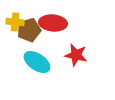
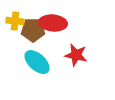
yellow cross: moved 1 px up
brown pentagon: moved 4 px right; rotated 15 degrees clockwise
cyan ellipse: rotated 8 degrees clockwise
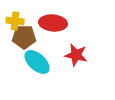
brown pentagon: moved 9 px left, 7 px down
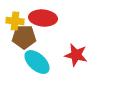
red ellipse: moved 10 px left, 5 px up
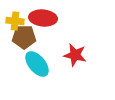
red star: moved 1 px left
cyan ellipse: moved 2 px down; rotated 8 degrees clockwise
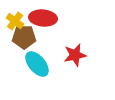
yellow cross: rotated 30 degrees clockwise
red star: rotated 25 degrees counterclockwise
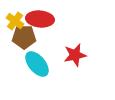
red ellipse: moved 3 px left, 1 px down
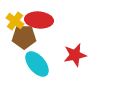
red ellipse: moved 1 px left, 1 px down
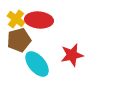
yellow cross: moved 1 px right, 2 px up
brown pentagon: moved 5 px left, 3 px down; rotated 15 degrees counterclockwise
red star: moved 3 px left
